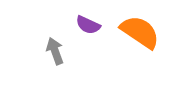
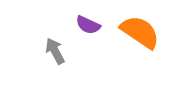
gray arrow: rotated 8 degrees counterclockwise
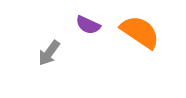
gray arrow: moved 6 px left, 2 px down; rotated 116 degrees counterclockwise
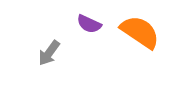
purple semicircle: moved 1 px right, 1 px up
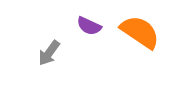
purple semicircle: moved 2 px down
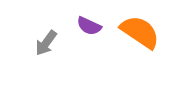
gray arrow: moved 3 px left, 10 px up
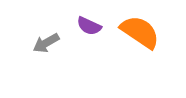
gray arrow: rotated 24 degrees clockwise
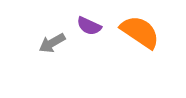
gray arrow: moved 6 px right
